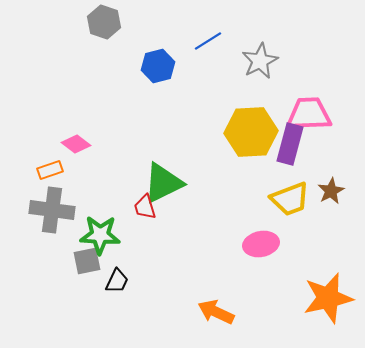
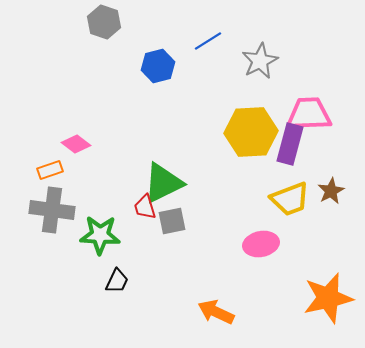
gray square: moved 85 px right, 40 px up
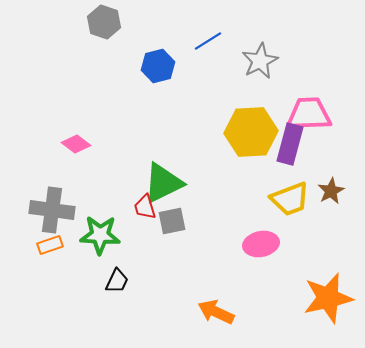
orange rectangle: moved 75 px down
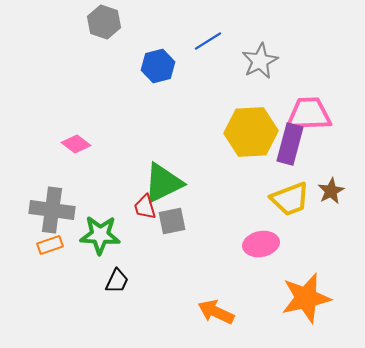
orange star: moved 22 px left
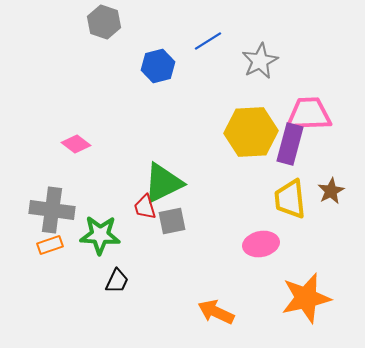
yellow trapezoid: rotated 105 degrees clockwise
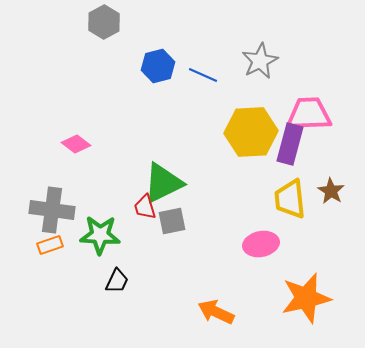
gray hexagon: rotated 12 degrees clockwise
blue line: moved 5 px left, 34 px down; rotated 56 degrees clockwise
brown star: rotated 12 degrees counterclockwise
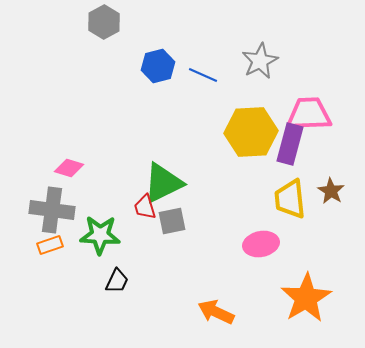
pink diamond: moved 7 px left, 24 px down; rotated 20 degrees counterclockwise
orange star: rotated 18 degrees counterclockwise
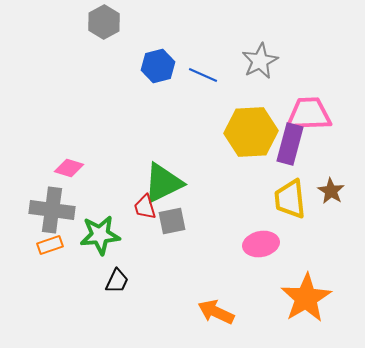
green star: rotated 9 degrees counterclockwise
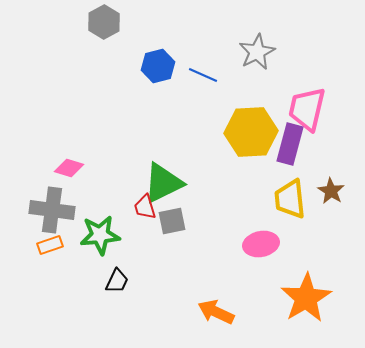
gray star: moved 3 px left, 9 px up
pink trapezoid: moved 2 px left, 5 px up; rotated 75 degrees counterclockwise
